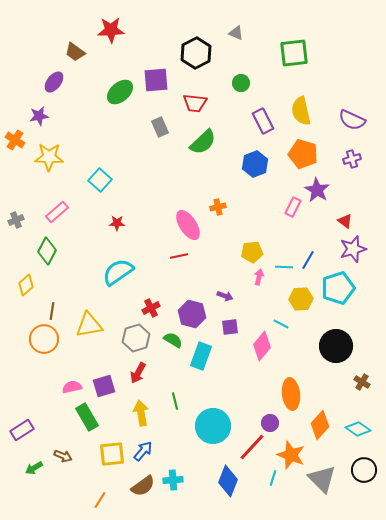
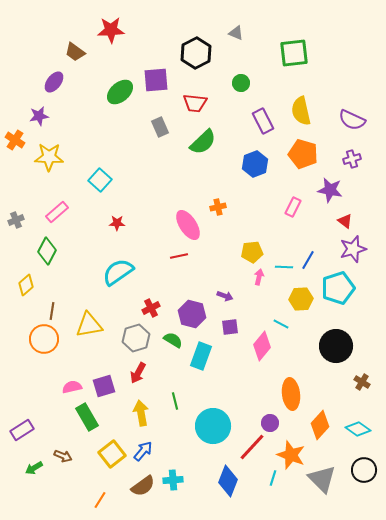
purple star at (317, 190): moved 13 px right; rotated 20 degrees counterclockwise
yellow square at (112, 454): rotated 32 degrees counterclockwise
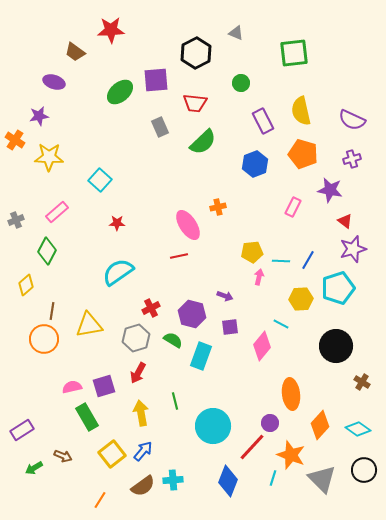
purple ellipse at (54, 82): rotated 70 degrees clockwise
cyan line at (284, 267): moved 3 px left, 6 px up
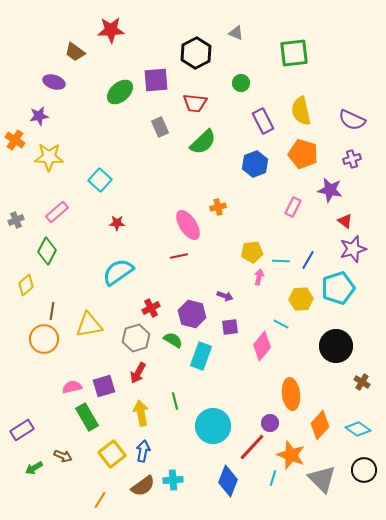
blue arrow at (143, 451): rotated 30 degrees counterclockwise
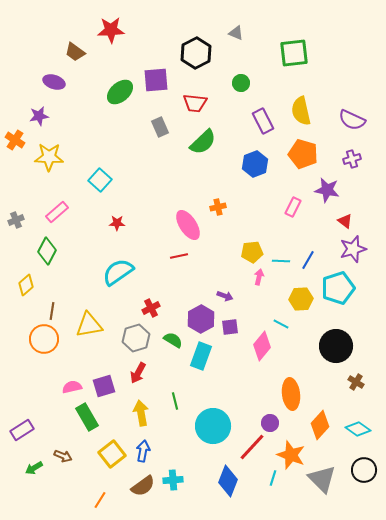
purple star at (330, 190): moved 3 px left
purple hexagon at (192, 314): moved 9 px right, 5 px down; rotated 16 degrees clockwise
brown cross at (362, 382): moved 6 px left
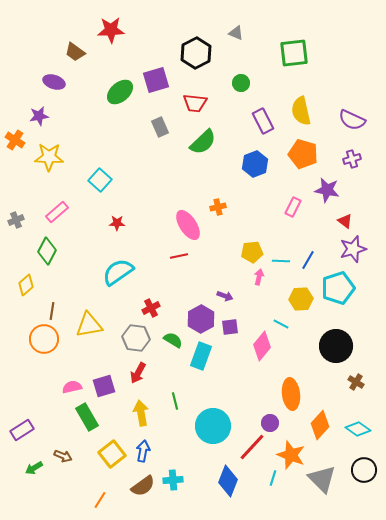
purple square at (156, 80): rotated 12 degrees counterclockwise
gray hexagon at (136, 338): rotated 24 degrees clockwise
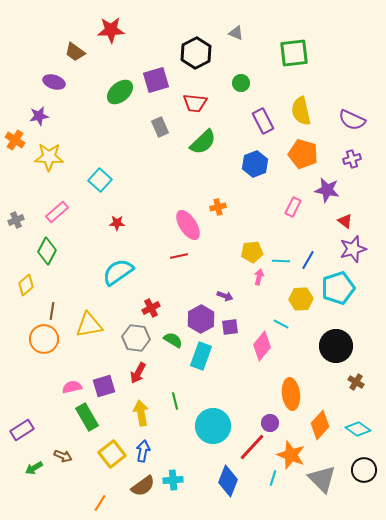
orange line at (100, 500): moved 3 px down
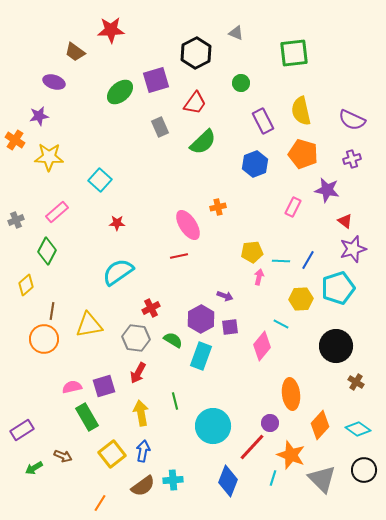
red trapezoid at (195, 103): rotated 60 degrees counterclockwise
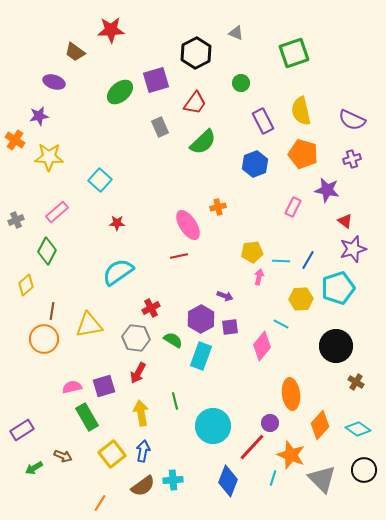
green square at (294, 53): rotated 12 degrees counterclockwise
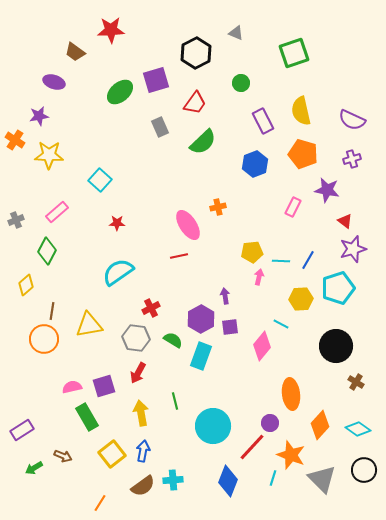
yellow star at (49, 157): moved 2 px up
purple arrow at (225, 296): rotated 119 degrees counterclockwise
